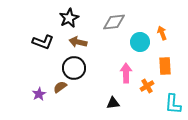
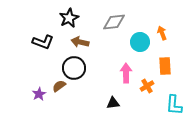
brown arrow: moved 2 px right
brown semicircle: moved 1 px left, 1 px up
cyan L-shape: moved 1 px right, 1 px down
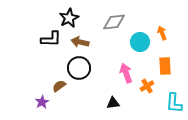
black L-shape: moved 8 px right, 3 px up; rotated 20 degrees counterclockwise
black circle: moved 5 px right
pink arrow: rotated 18 degrees counterclockwise
purple star: moved 3 px right, 8 px down
cyan L-shape: moved 2 px up
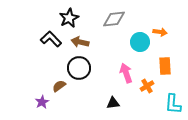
gray diamond: moved 3 px up
orange arrow: moved 2 px left, 1 px up; rotated 120 degrees clockwise
black L-shape: rotated 135 degrees counterclockwise
cyan L-shape: moved 1 px left, 1 px down
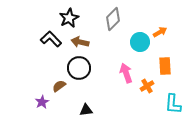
gray diamond: moved 1 px left; rotated 40 degrees counterclockwise
orange arrow: rotated 40 degrees counterclockwise
black triangle: moved 27 px left, 7 px down
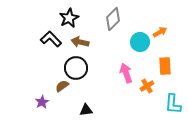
black circle: moved 3 px left
brown semicircle: moved 3 px right
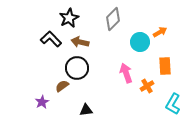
black circle: moved 1 px right
cyan L-shape: rotated 25 degrees clockwise
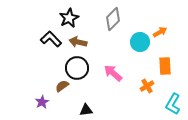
brown arrow: moved 2 px left
pink arrow: moved 13 px left; rotated 30 degrees counterclockwise
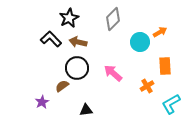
cyan L-shape: moved 2 px left; rotated 30 degrees clockwise
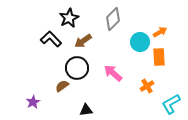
brown arrow: moved 5 px right, 1 px up; rotated 48 degrees counterclockwise
orange rectangle: moved 6 px left, 9 px up
purple star: moved 9 px left
